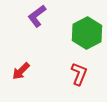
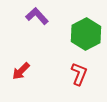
purple L-shape: rotated 85 degrees clockwise
green hexagon: moved 1 px left, 1 px down
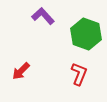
purple L-shape: moved 6 px right
green hexagon: rotated 12 degrees counterclockwise
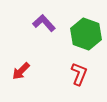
purple L-shape: moved 1 px right, 7 px down
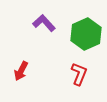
green hexagon: rotated 16 degrees clockwise
red arrow: rotated 18 degrees counterclockwise
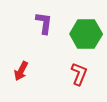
purple L-shape: rotated 50 degrees clockwise
green hexagon: rotated 24 degrees clockwise
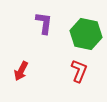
green hexagon: rotated 12 degrees clockwise
red L-shape: moved 3 px up
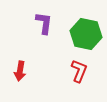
red arrow: moved 1 px left; rotated 18 degrees counterclockwise
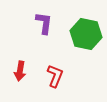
red L-shape: moved 24 px left, 5 px down
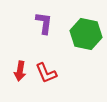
red L-shape: moved 9 px left, 3 px up; rotated 135 degrees clockwise
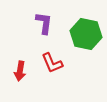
red L-shape: moved 6 px right, 10 px up
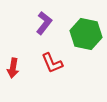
purple L-shape: rotated 30 degrees clockwise
red arrow: moved 7 px left, 3 px up
